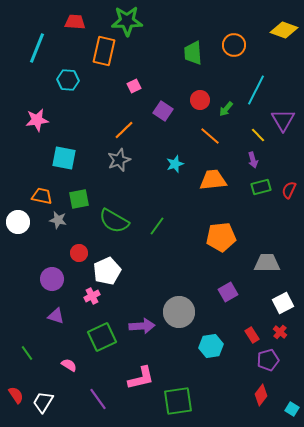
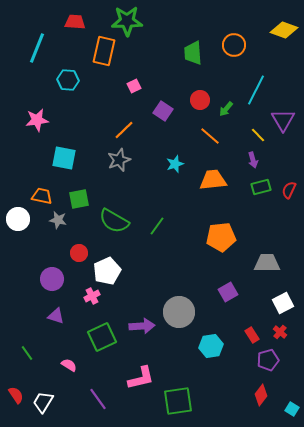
white circle at (18, 222): moved 3 px up
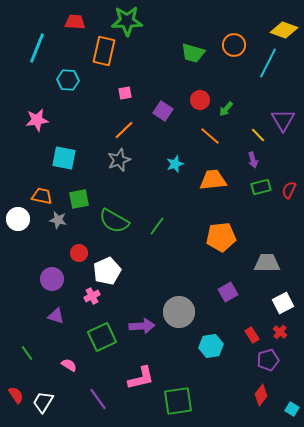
green trapezoid at (193, 53): rotated 70 degrees counterclockwise
pink square at (134, 86): moved 9 px left, 7 px down; rotated 16 degrees clockwise
cyan line at (256, 90): moved 12 px right, 27 px up
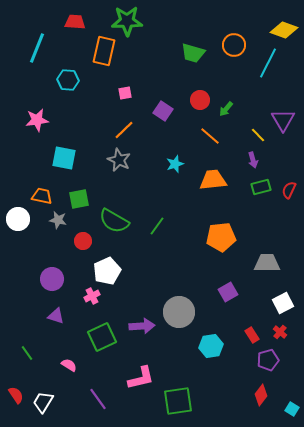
gray star at (119, 160): rotated 25 degrees counterclockwise
red circle at (79, 253): moved 4 px right, 12 px up
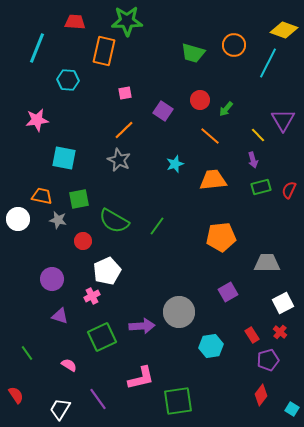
purple triangle at (56, 316): moved 4 px right
white trapezoid at (43, 402): moved 17 px right, 7 px down
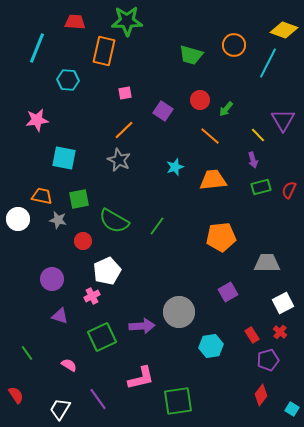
green trapezoid at (193, 53): moved 2 px left, 2 px down
cyan star at (175, 164): moved 3 px down
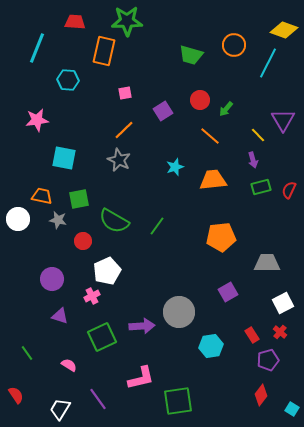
purple square at (163, 111): rotated 24 degrees clockwise
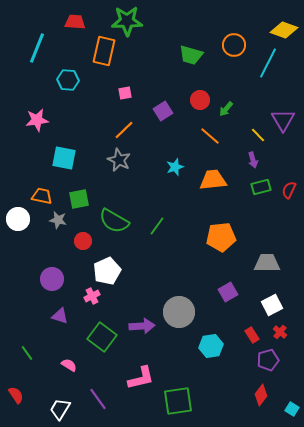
white square at (283, 303): moved 11 px left, 2 px down
green square at (102, 337): rotated 28 degrees counterclockwise
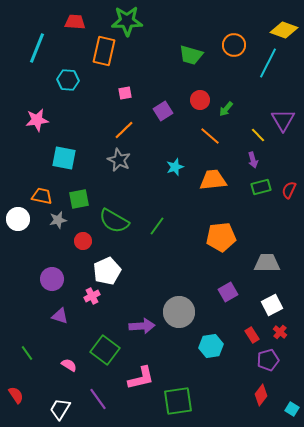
gray star at (58, 220): rotated 24 degrees counterclockwise
green square at (102, 337): moved 3 px right, 13 px down
